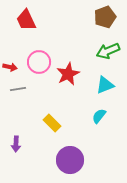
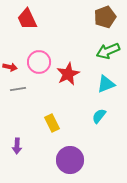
red trapezoid: moved 1 px right, 1 px up
cyan triangle: moved 1 px right, 1 px up
yellow rectangle: rotated 18 degrees clockwise
purple arrow: moved 1 px right, 2 px down
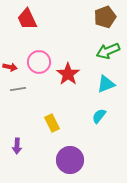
red star: rotated 10 degrees counterclockwise
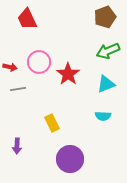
cyan semicircle: moved 4 px right; rotated 126 degrees counterclockwise
purple circle: moved 1 px up
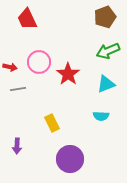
cyan semicircle: moved 2 px left
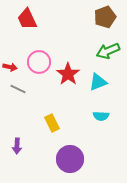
cyan triangle: moved 8 px left, 2 px up
gray line: rotated 35 degrees clockwise
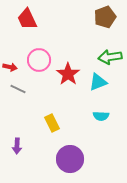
green arrow: moved 2 px right, 6 px down; rotated 15 degrees clockwise
pink circle: moved 2 px up
